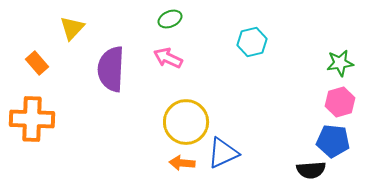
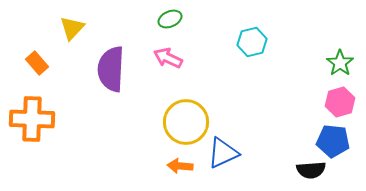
green star: rotated 28 degrees counterclockwise
orange arrow: moved 2 px left, 3 px down
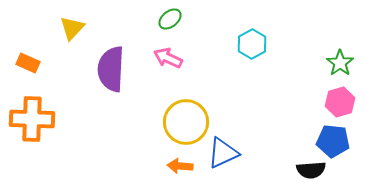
green ellipse: rotated 15 degrees counterclockwise
cyan hexagon: moved 2 px down; rotated 16 degrees counterclockwise
orange rectangle: moved 9 px left; rotated 25 degrees counterclockwise
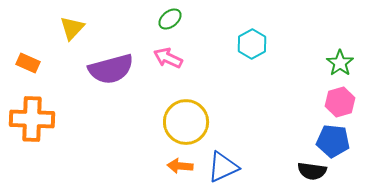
purple semicircle: rotated 108 degrees counterclockwise
blue triangle: moved 14 px down
black semicircle: moved 1 px right, 1 px down; rotated 12 degrees clockwise
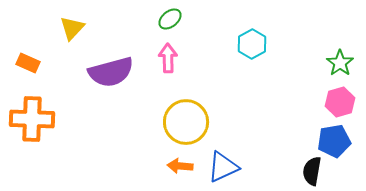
pink arrow: rotated 64 degrees clockwise
purple semicircle: moved 3 px down
blue pentagon: moved 1 px right; rotated 16 degrees counterclockwise
black semicircle: rotated 92 degrees clockwise
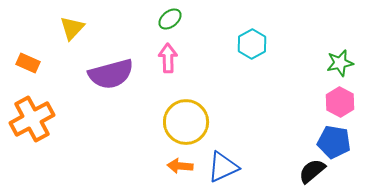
green star: rotated 24 degrees clockwise
purple semicircle: moved 2 px down
pink hexagon: rotated 16 degrees counterclockwise
orange cross: rotated 30 degrees counterclockwise
blue pentagon: moved 1 px down; rotated 20 degrees clockwise
black semicircle: rotated 40 degrees clockwise
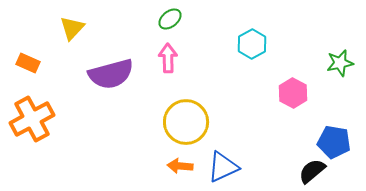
pink hexagon: moved 47 px left, 9 px up
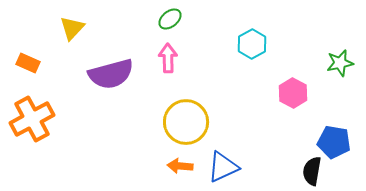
black semicircle: rotated 40 degrees counterclockwise
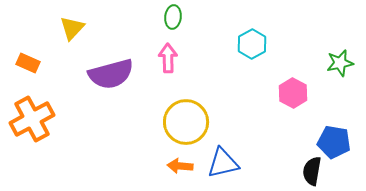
green ellipse: moved 3 px right, 2 px up; rotated 45 degrees counterclockwise
blue triangle: moved 4 px up; rotated 12 degrees clockwise
